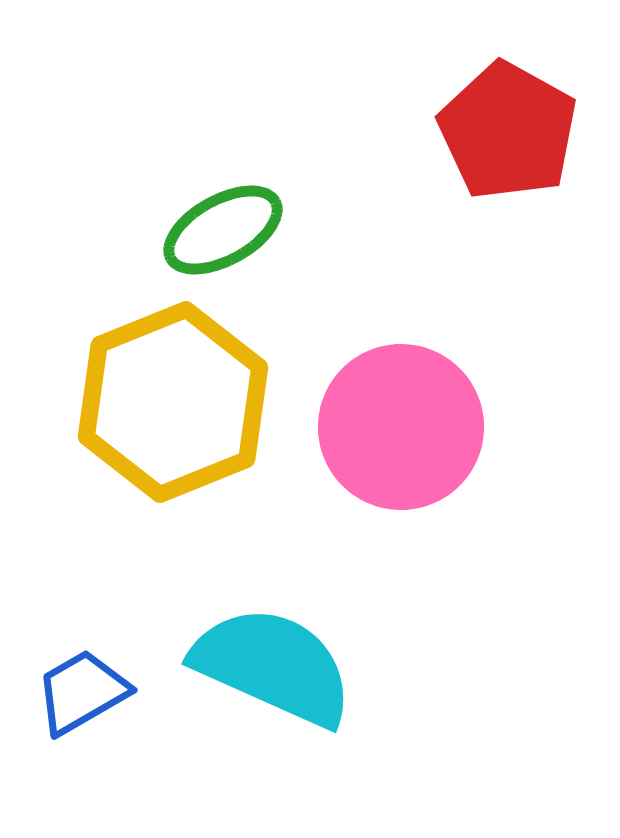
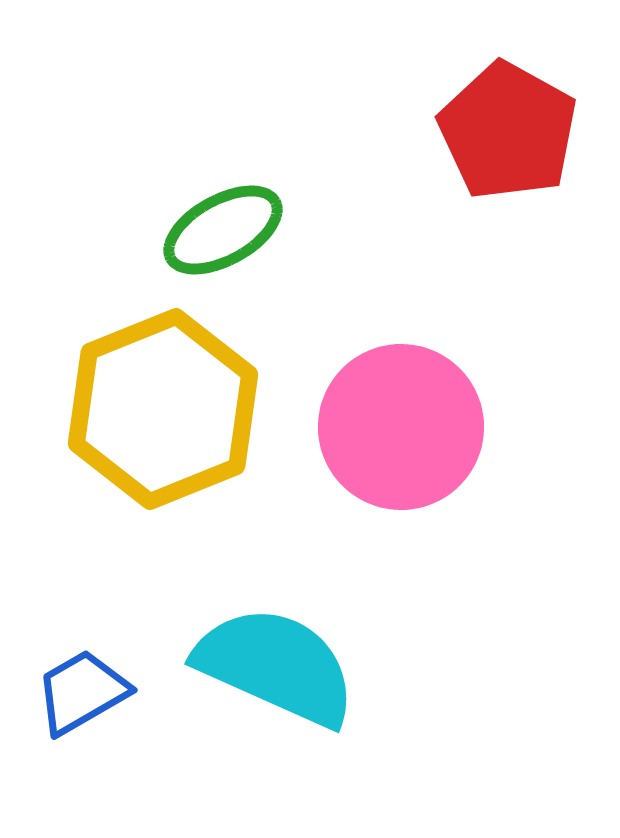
yellow hexagon: moved 10 px left, 7 px down
cyan semicircle: moved 3 px right
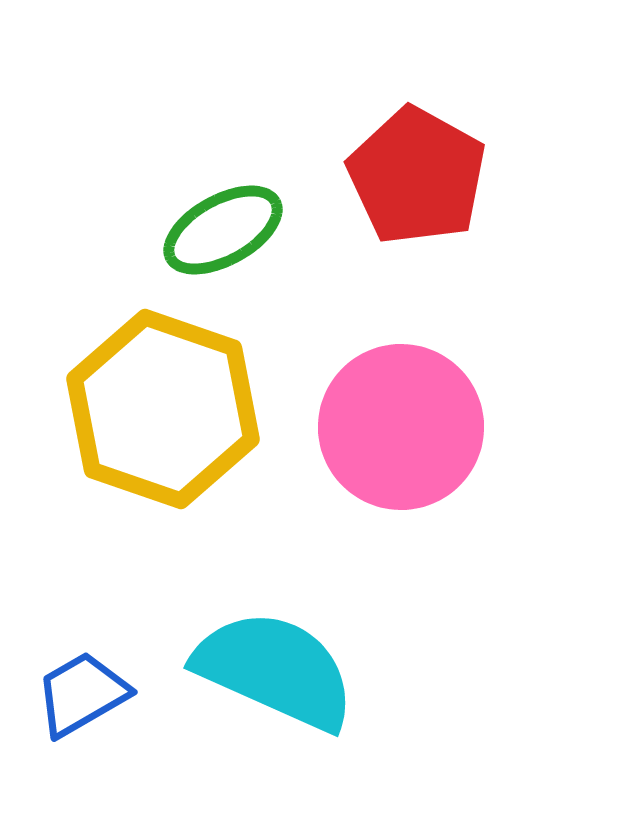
red pentagon: moved 91 px left, 45 px down
yellow hexagon: rotated 19 degrees counterclockwise
cyan semicircle: moved 1 px left, 4 px down
blue trapezoid: moved 2 px down
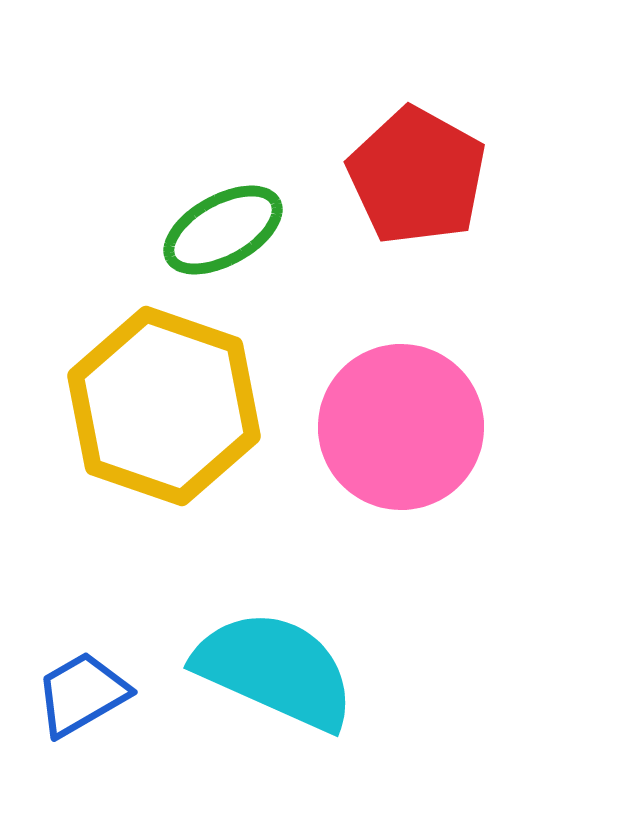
yellow hexagon: moved 1 px right, 3 px up
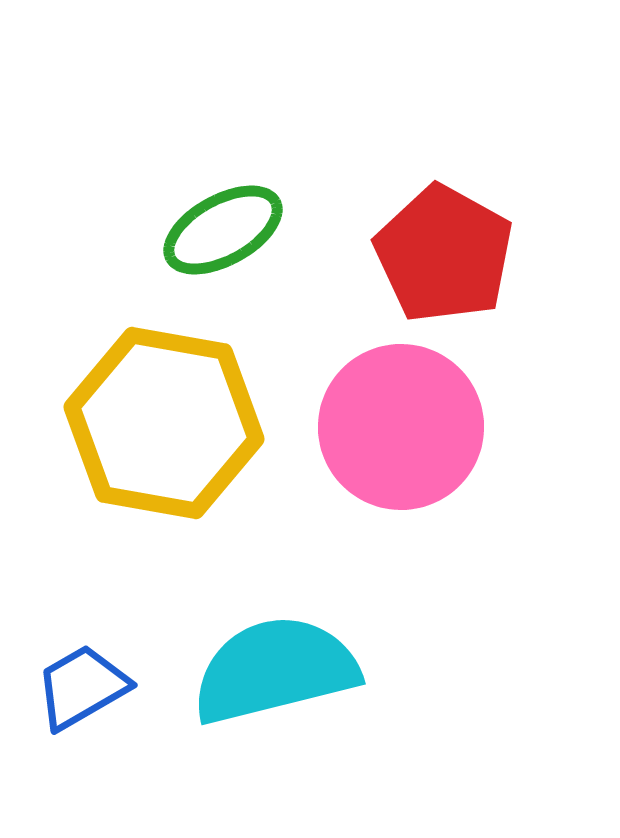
red pentagon: moved 27 px right, 78 px down
yellow hexagon: moved 17 px down; rotated 9 degrees counterclockwise
cyan semicircle: rotated 38 degrees counterclockwise
blue trapezoid: moved 7 px up
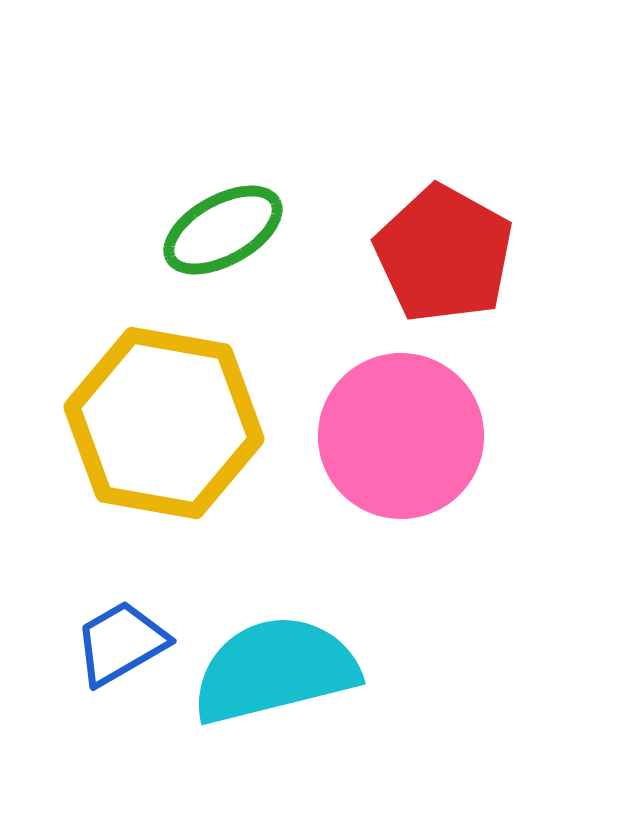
pink circle: moved 9 px down
blue trapezoid: moved 39 px right, 44 px up
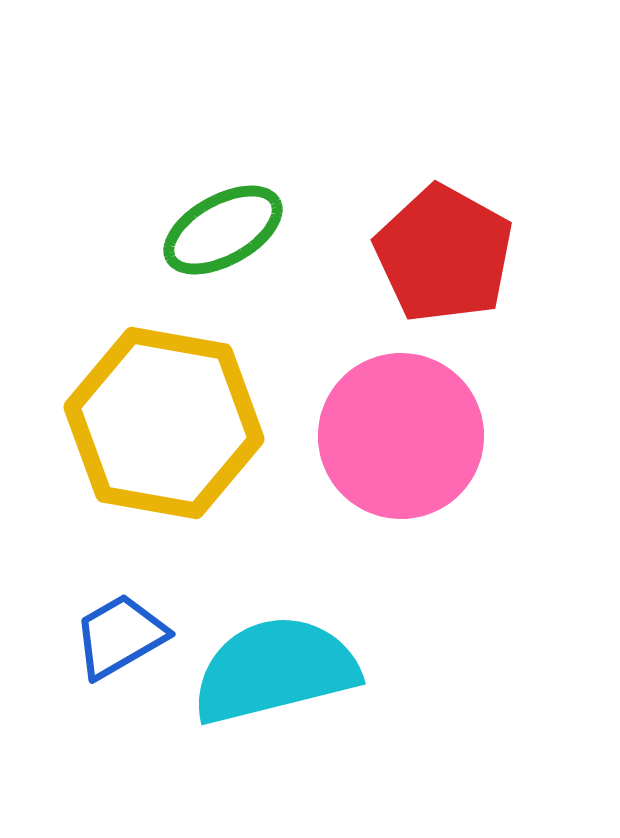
blue trapezoid: moved 1 px left, 7 px up
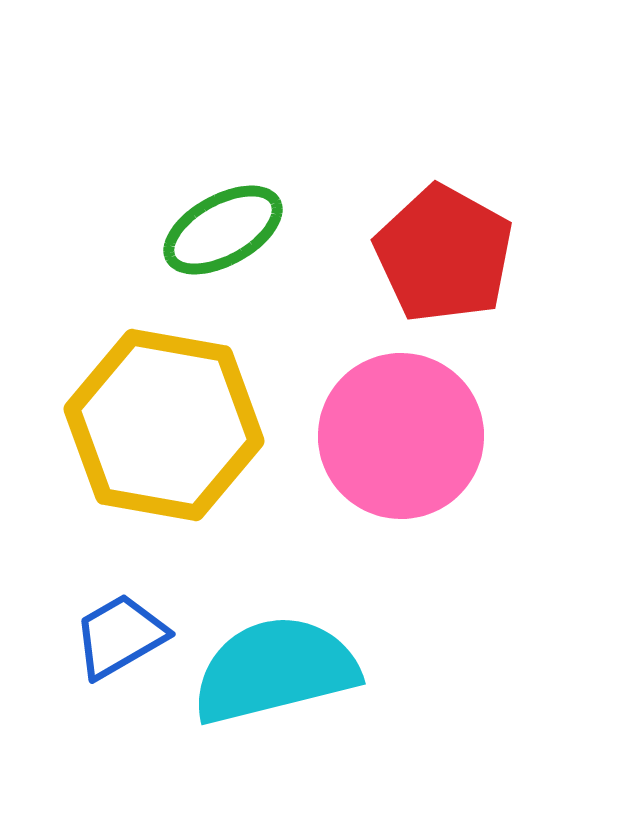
yellow hexagon: moved 2 px down
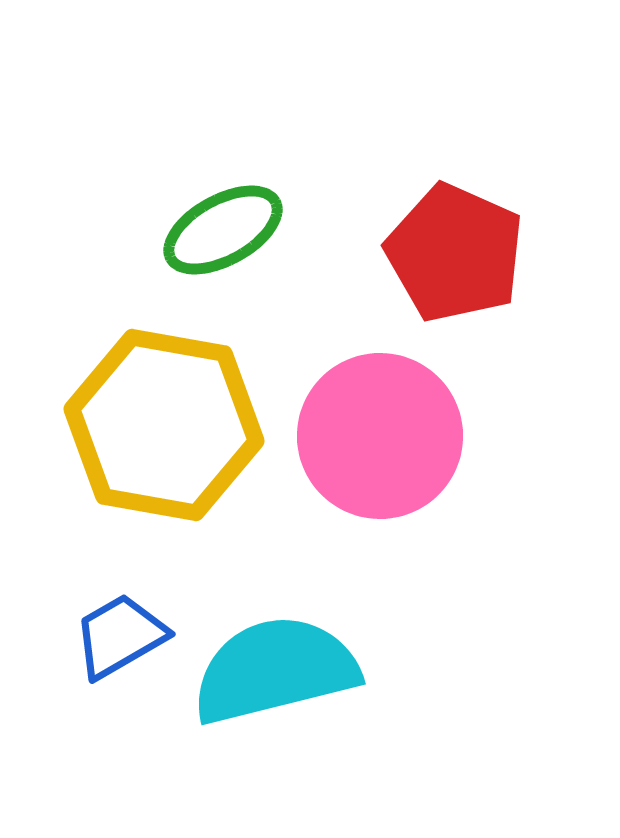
red pentagon: moved 11 px right, 1 px up; rotated 5 degrees counterclockwise
pink circle: moved 21 px left
